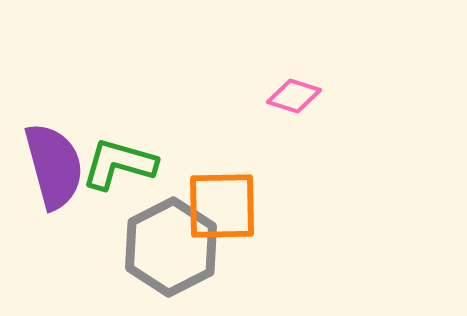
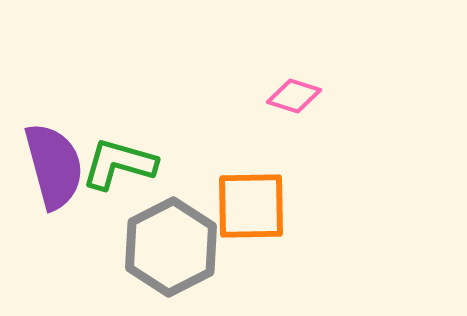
orange square: moved 29 px right
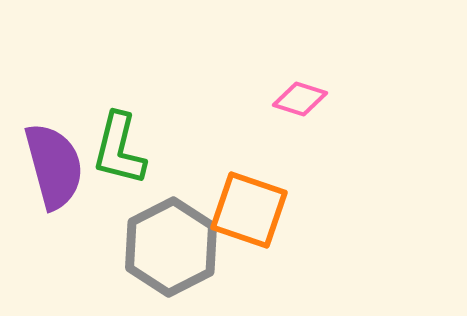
pink diamond: moved 6 px right, 3 px down
green L-shape: moved 15 px up; rotated 92 degrees counterclockwise
orange square: moved 2 px left, 4 px down; rotated 20 degrees clockwise
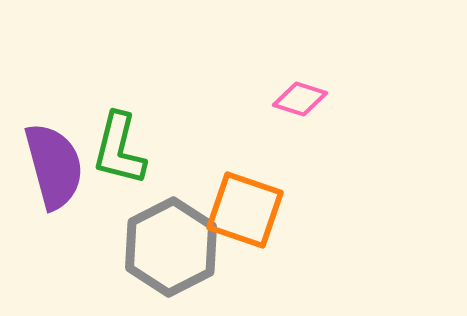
orange square: moved 4 px left
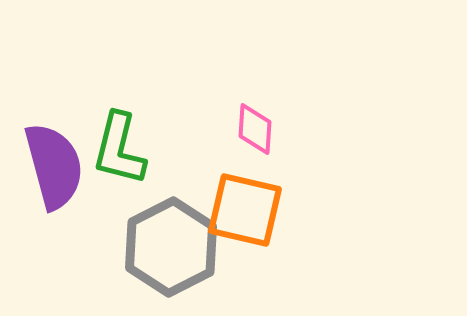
pink diamond: moved 45 px left, 30 px down; rotated 76 degrees clockwise
orange square: rotated 6 degrees counterclockwise
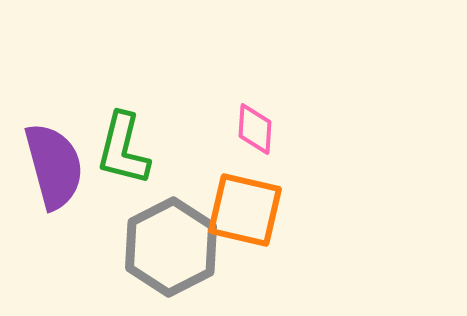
green L-shape: moved 4 px right
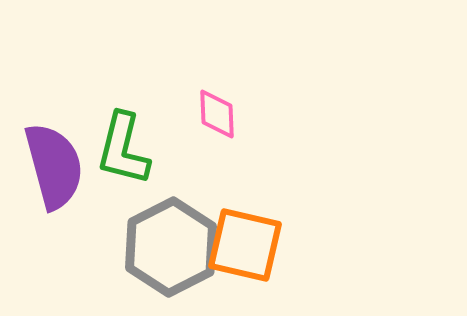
pink diamond: moved 38 px left, 15 px up; rotated 6 degrees counterclockwise
orange square: moved 35 px down
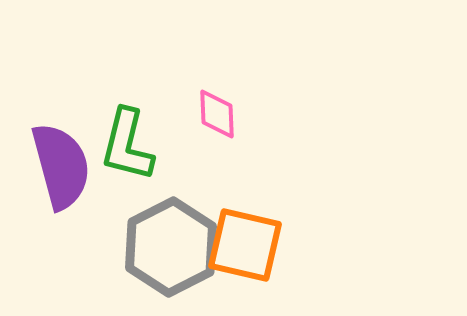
green L-shape: moved 4 px right, 4 px up
purple semicircle: moved 7 px right
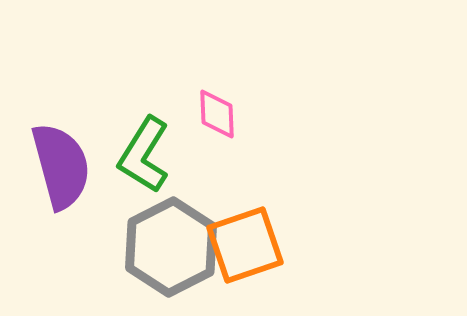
green L-shape: moved 17 px right, 10 px down; rotated 18 degrees clockwise
orange square: rotated 32 degrees counterclockwise
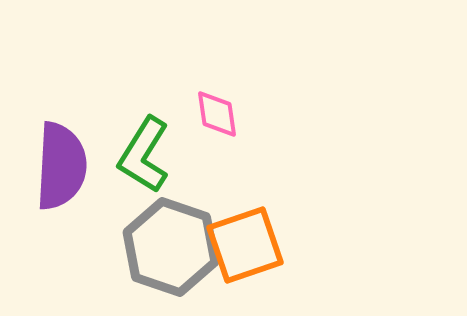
pink diamond: rotated 6 degrees counterclockwise
purple semicircle: rotated 18 degrees clockwise
gray hexagon: rotated 14 degrees counterclockwise
